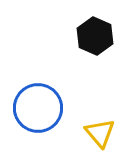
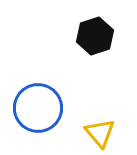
black hexagon: rotated 18 degrees clockwise
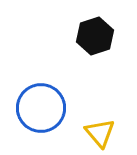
blue circle: moved 3 px right
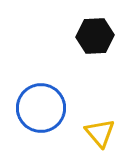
black hexagon: rotated 15 degrees clockwise
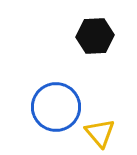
blue circle: moved 15 px right, 1 px up
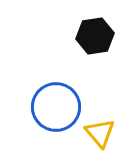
black hexagon: rotated 6 degrees counterclockwise
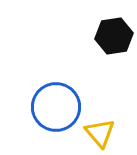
black hexagon: moved 19 px right
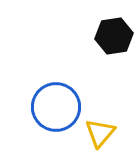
yellow triangle: rotated 20 degrees clockwise
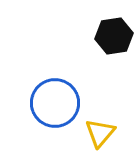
blue circle: moved 1 px left, 4 px up
